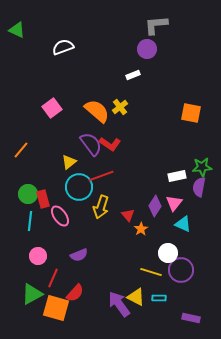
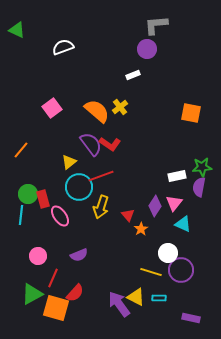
cyan line at (30, 221): moved 9 px left, 6 px up
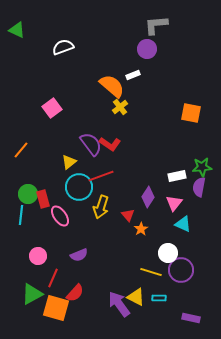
orange semicircle at (97, 111): moved 15 px right, 25 px up
purple diamond at (155, 206): moved 7 px left, 9 px up
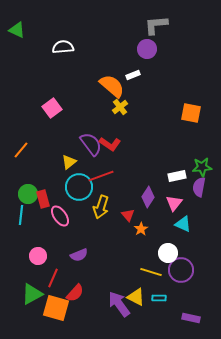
white semicircle at (63, 47): rotated 15 degrees clockwise
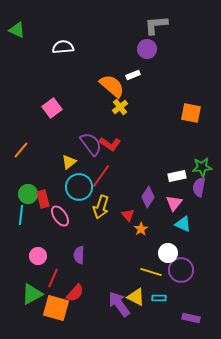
red line at (101, 176): rotated 35 degrees counterclockwise
purple semicircle at (79, 255): rotated 114 degrees clockwise
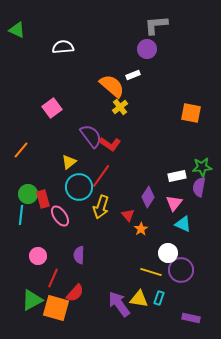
purple semicircle at (91, 144): moved 8 px up
green triangle at (32, 294): moved 6 px down
yellow triangle at (136, 297): moved 3 px right, 2 px down; rotated 18 degrees counterclockwise
cyan rectangle at (159, 298): rotated 72 degrees counterclockwise
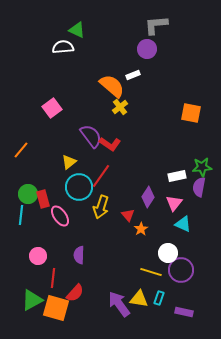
green triangle at (17, 30): moved 60 px right
red line at (53, 278): rotated 18 degrees counterclockwise
purple rectangle at (191, 318): moved 7 px left, 6 px up
